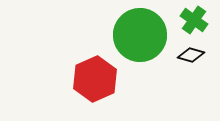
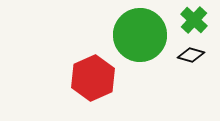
green cross: rotated 8 degrees clockwise
red hexagon: moved 2 px left, 1 px up
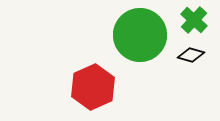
red hexagon: moved 9 px down
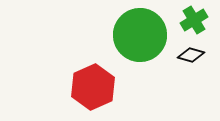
green cross: rotated 16 degrees clockwise
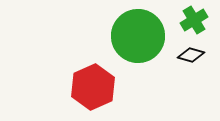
green circle: moved 2 px left, 1 px down
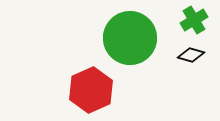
green circle: moved 8 px left, 2 px down
red hexagon: moved 2 px left, 3 px down
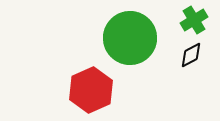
black diamond: rotated 44 degrees counterclockwise
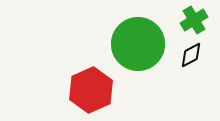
green circle: moved 8 px right, 6 px down
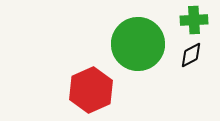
green cross: rotated 28 degrees clockwise
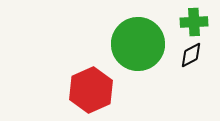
green cross: moved 2 px down
